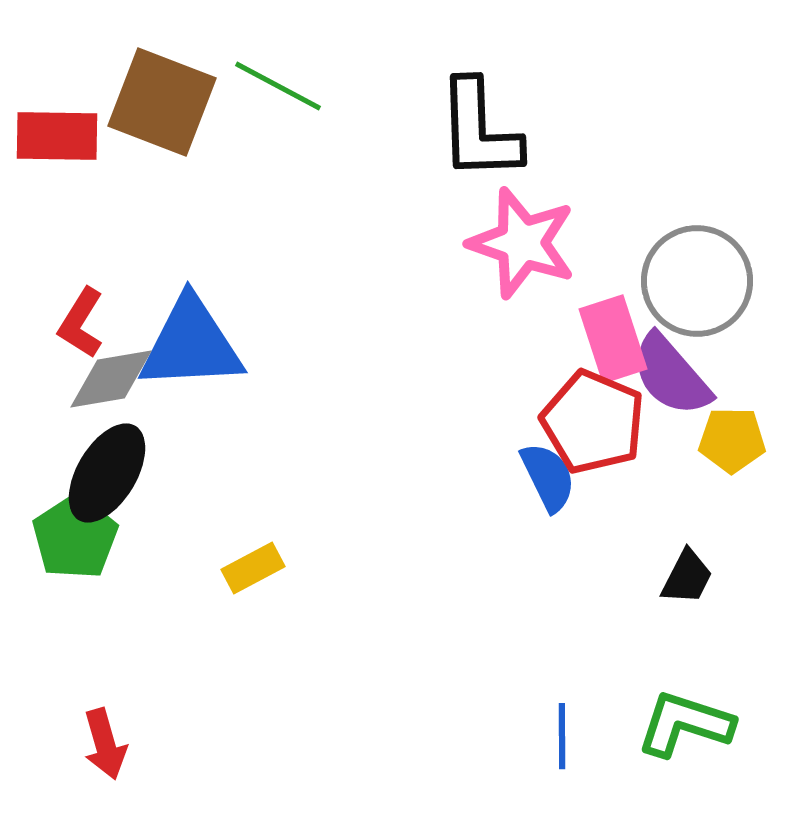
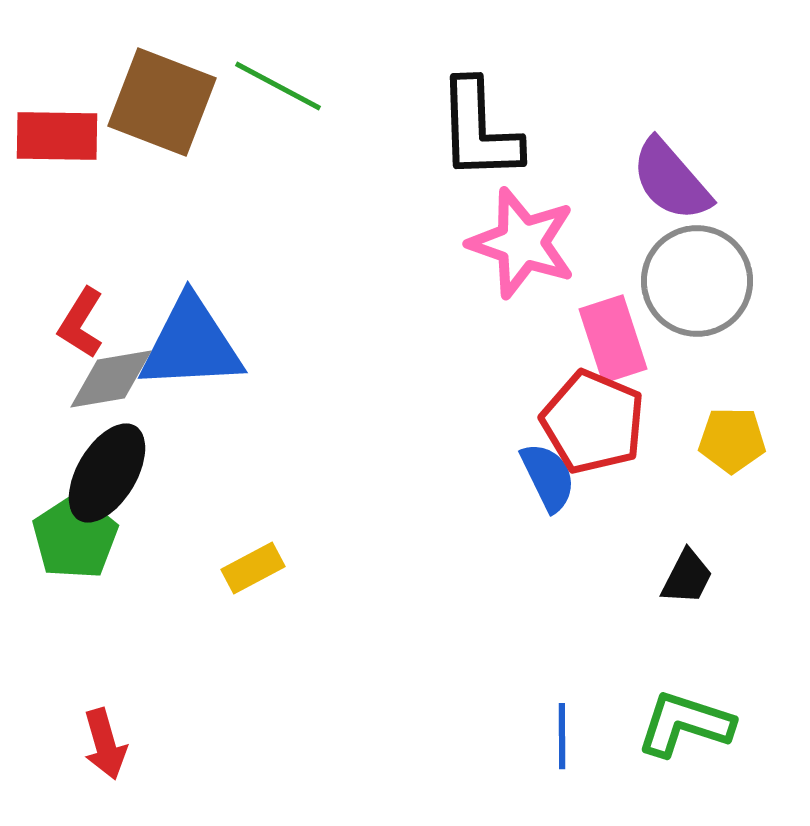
purple semicircle: moved 195 px up
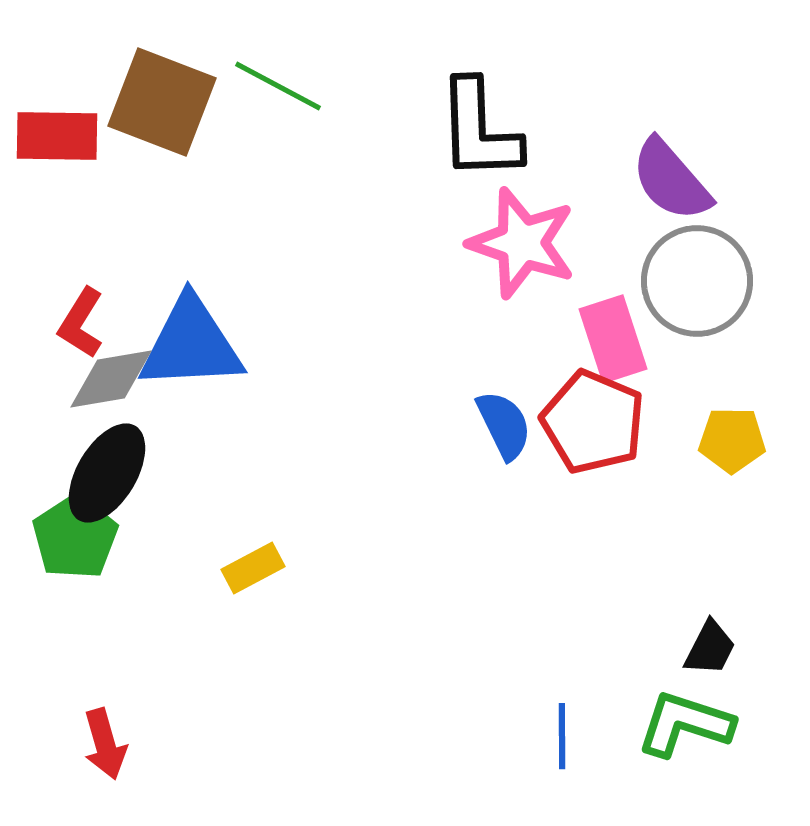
blue semicircle: moved 44 px left, 52 px up
black trapezoid: moved 23 px right, 71 px down
